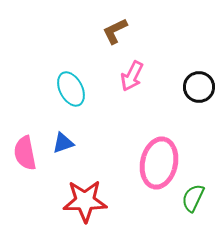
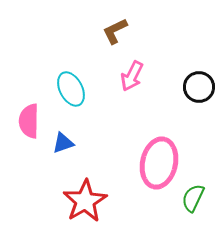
pink semicircle: moved 4 px right, 32 px up; rotated 12 degrees clockwise
red star: rotated 30 degrees counterclockwise
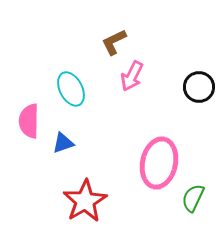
brown L-shape: moved 1 px left, 11 px down
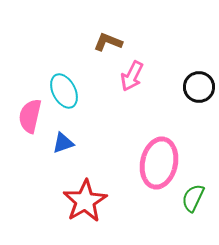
brown L-shape: moved 6 px left; rotated 48 degrees clockwise
cyan ellipse: moved 7 px left, 2 px down
pink semicircle: moved 1 px right, 5 px up; rotated 12 degrees clockwise
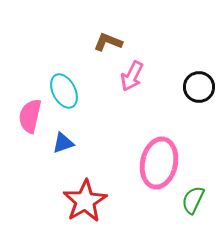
green semicircle: moved 2 px down
